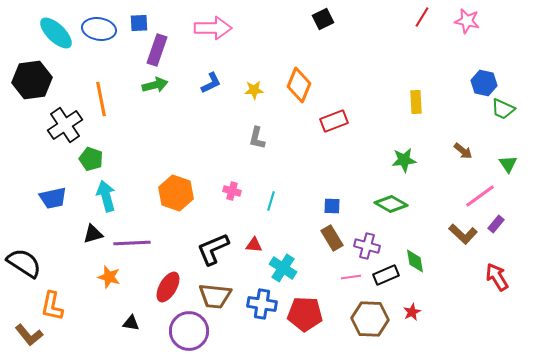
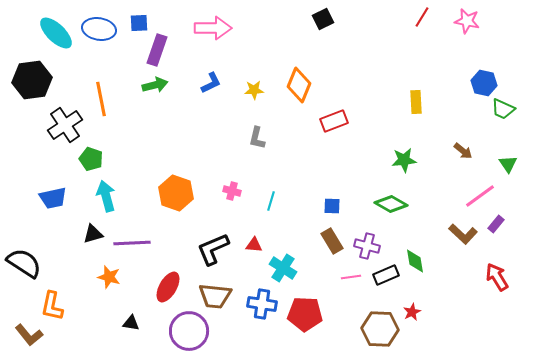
brown rectangle at (332, 238): moved 3 px down
brown hexagon at (370, 319): moved 10 px right, 10 px down
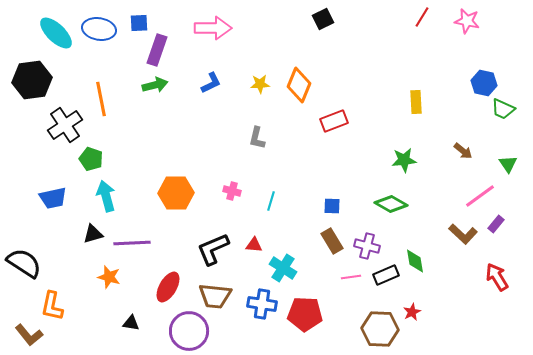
yellow star at (254, 90): moved 6 px right, 6 px up
orange hexagon at (176, 193): rotated 20 degrees counterclockwise
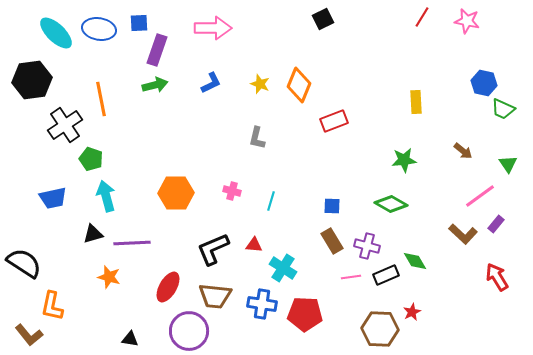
yellow star at (260, 84): rotated 24 degrees clockwise
green diamond at (415, 261): rotated 20 degrees counterclockwise
black triangle at (131, 323): moved 1 px left, 16 px down
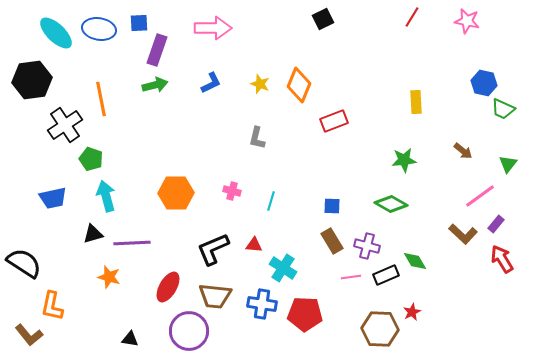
red line at (422, 17): moved 10 px left
green triangle at (508, 164): rotated 12 degrees clockwise
red arrow at (497, 277): moved 5 px right, 18 px up
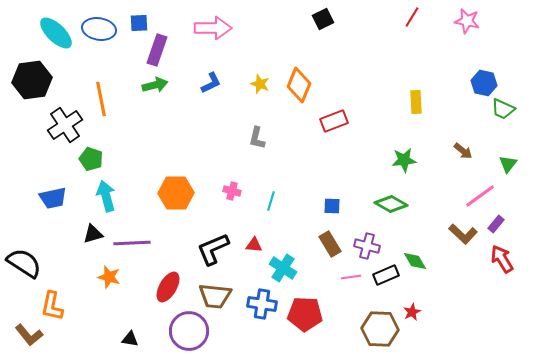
brown rectangle at (332, 241): moved 2 px left, 3 px down
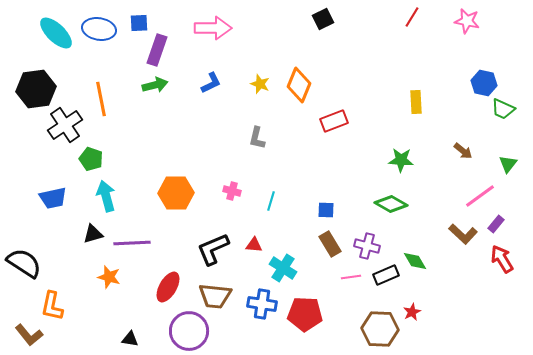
black hexagon at (32, 80): moved 4 px right, 9 px down
green star at (404, 160): moved 3 px left; rotated 10 degrees clockwise
blue square at (332, 206): moved 6 px left, 4 px down
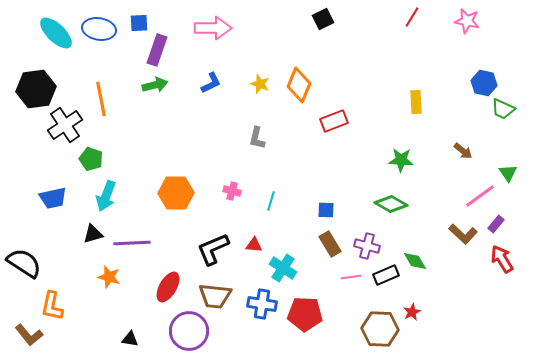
green triangle at (508, 164): moved 9 px down; rotated 12 degrees counterclockwise
cyan arrow at (106, 196): rotated 144 degrees counterclockwise
